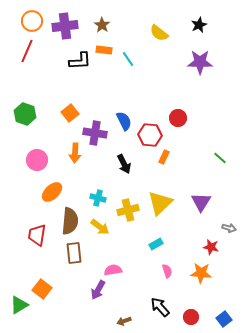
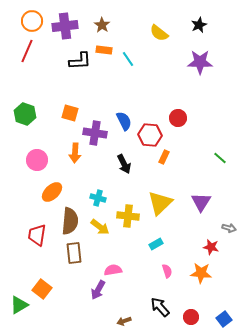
orange square at (70, 113): rotated 36 degrees counterclockwise
yellow cross at (128, 210): moved 6 px down; rotated 20 degrees clockwise
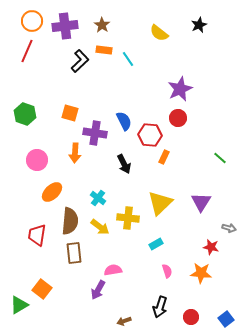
black L-shape at (80, 61): rotated 40 degrees counterclockwise
purple star at (200, 62): moved 20 px left, 27 px down; rotated 25 degrees counterclockwise
cyan cross at (98, 198): rotated 21 degrees clockwise
yellow cross at (128, 216): moved 2 px down
black arrow at (160, 307): rotated 120 degrees counterclockwise
blue square at (224, 319): moved 2 px right
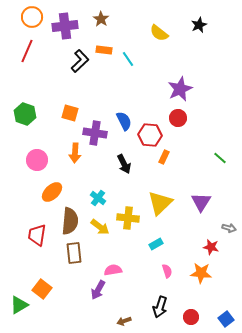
orange circle at (32, 21): moved 4 px up
brown star at (102, 25): moved 1 px left, 6 px up
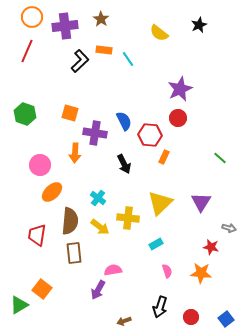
pink circle at (37, 160): moved 3 px right, 5 px down
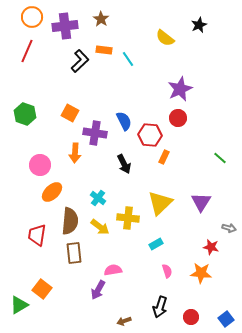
yellow semicircle at (159, 33): moved 6 px right, 5 px down
orange square at (70, 113): rotated 12 degrees clockwise
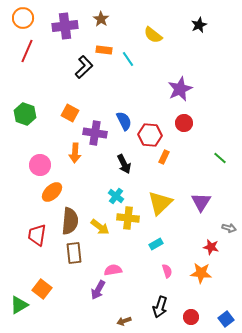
orange circle at (32, 17): moved 9 px left, 1 px down
yellow semicircle at (165, 38): moved 12 px left, 3 px up
black L-shape at (80, 61): moved 4 px right, 6 px down
red circle at (178, 118): moved 6 px right, 5 px down
cyan cross at (98, 198): moved 18 px right, 2 px up
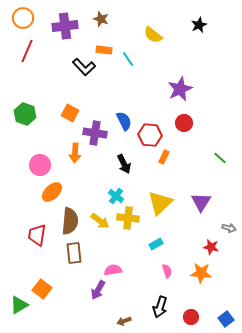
brown star at (101, 19): rotated 14 degrees counterclockwise
black L-shape at (84, 67): rotated 90 degrees clockwise
yellow arrow at (100, 227): moved 6 px up
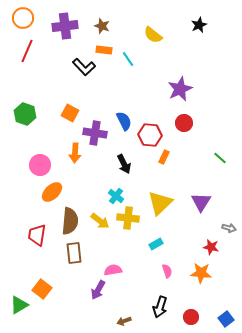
brown star at (101, 19): moved 1 px right, 7 px down
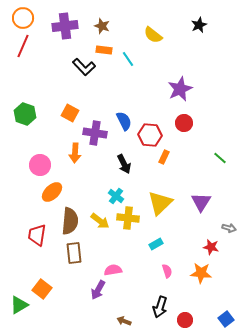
red line at (27, 51): moved 4 px left, 5 px up
red circle at (191, 317): moved 6 px left, 3 px down
brown arrow at (124, 321): rotated 40 degrees clockwise
